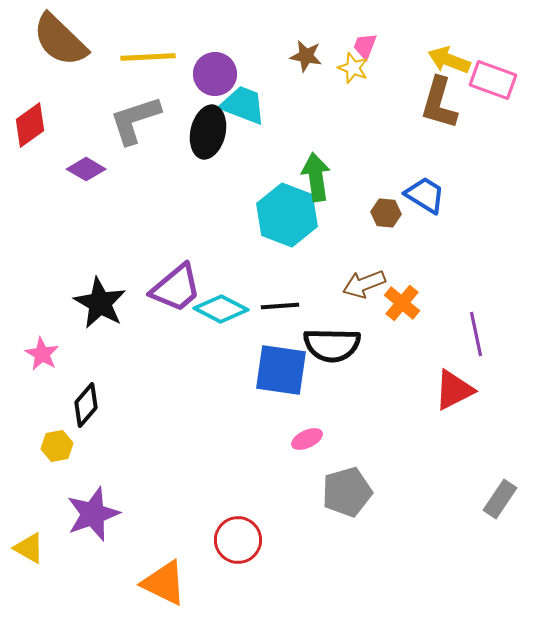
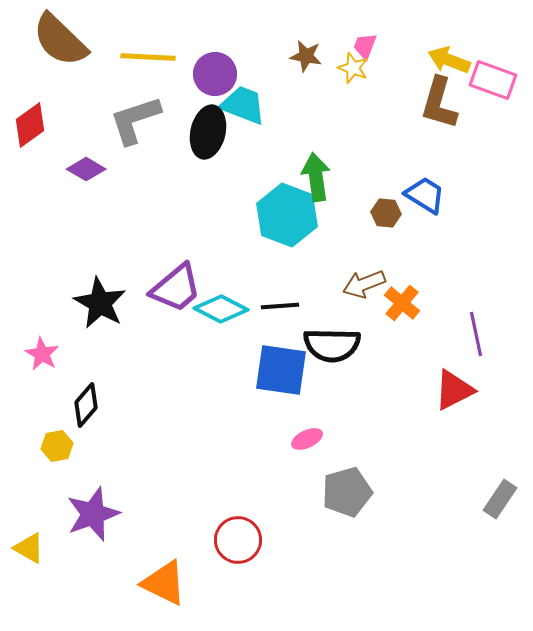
yellow line: rotated 6 degrees clockwise
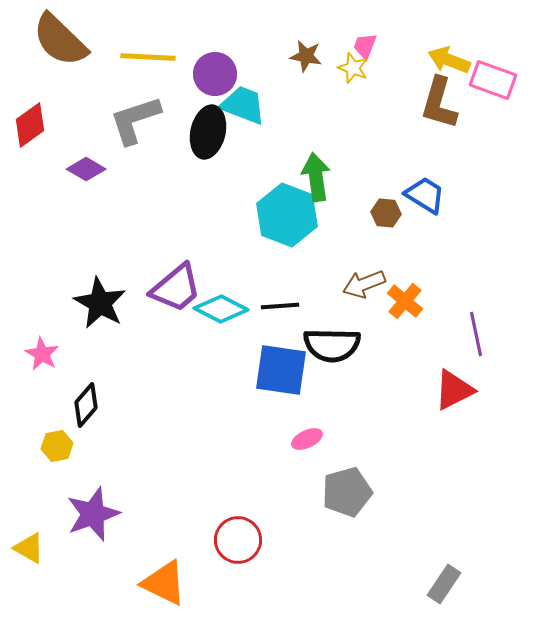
orange cross: moved 3 px right, 2 px up
gray rectangle: moved 56 px left, 85 px down
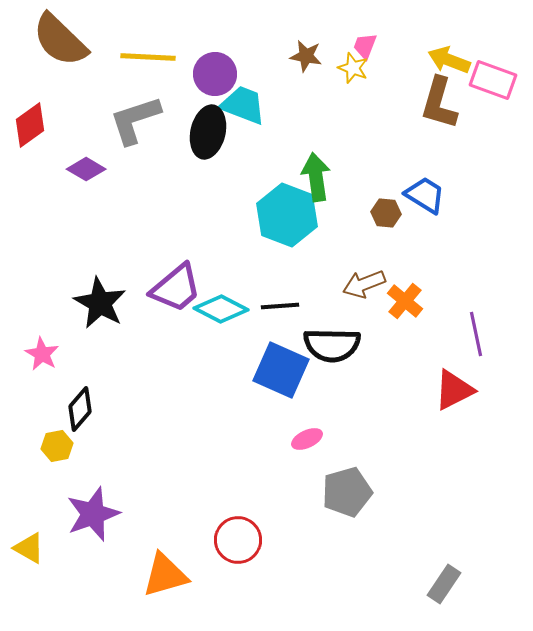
blue square: rotated 16 degrees clockwise
black diamond: moved 6 px left, 4 px down
orange triangle: moved 1 px right, 8 px up; rotated 42 degrees counterclockwise
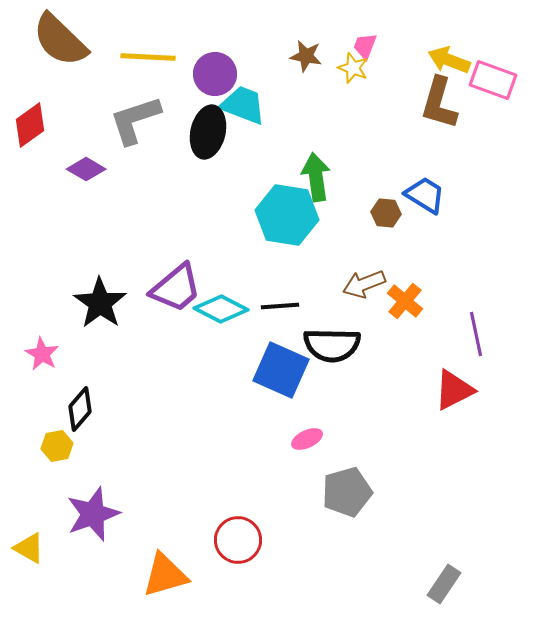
cyan hexagon: rotated 12 degrees counterclockwise
black star: rotated 6 degrees clockwise
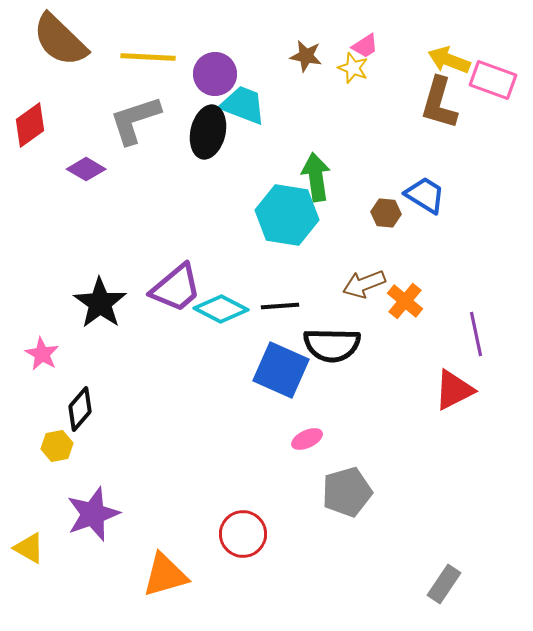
pink trapezoid: rotated 144 degrees counterclockwise
red circle: moved 5 px right, 6 px up
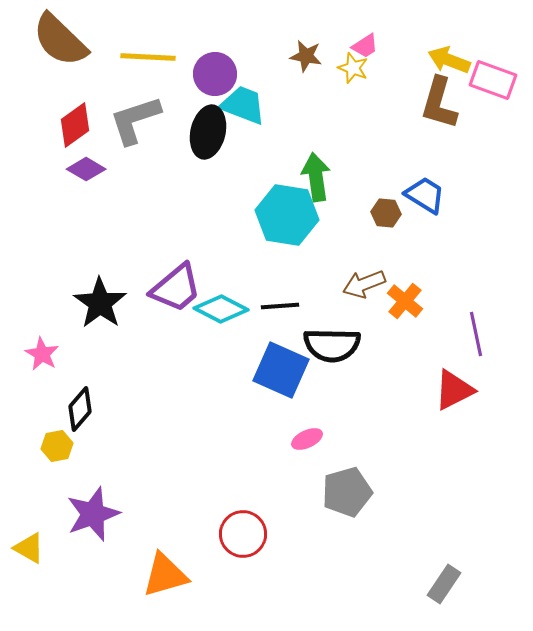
red diamond: moved 45 px right
